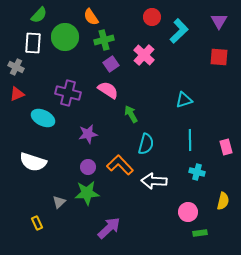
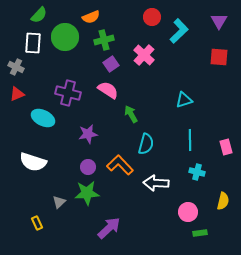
orange semicircle: rotated 78 degrees counterclockwise
white arrow: moved 2 px right, 2 px down
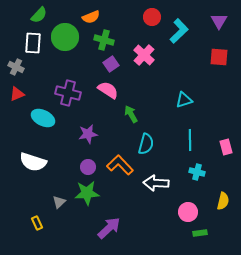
green cross: rotated 30 degrees clockwise
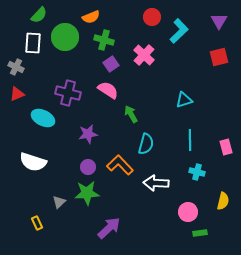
red square: rotated 18 degrees counterclockwise
